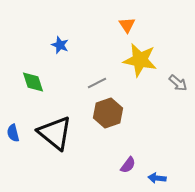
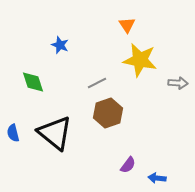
gray arrow: rotated 36 degrees counterclockwise
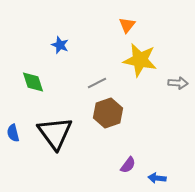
orange triangle: rotated 12 degrees clockwise
black triangle: rotated 15 degrees clockwise
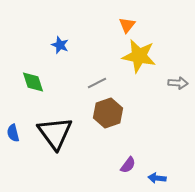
yellow star: moved 1 px left, 4 px up
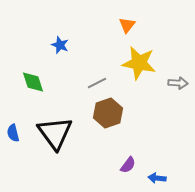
yellow star: moved 7 px down
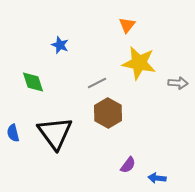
brown hexagon: rotated 12 degrees counterclockwise
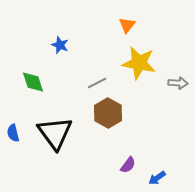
blue arrow: rotated 42 degrees counterclockwise
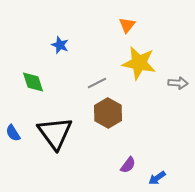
blue semicircle: rotated 18 degrees counterclockwise
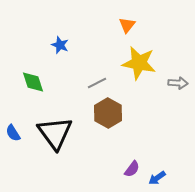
purple semicircle: moved 4 px right, 4 px down
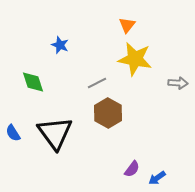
yellow star: moved 4 px left, 4 px up
